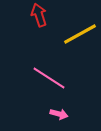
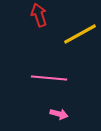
pink line: rotated 28 degrees counterclockwise
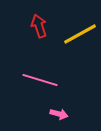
red arrow: moved 11 px down
pink line: moved 9 px left, 2 px down; rotated 12 degrees clockwise
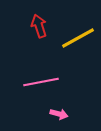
yellow line: moved 2 px left, 4 px down
pink line: moved 1 px right, 2 px down; rotated 28 degrees counterclockwise
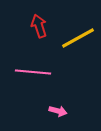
pink line: moved 8 px left, 10 px up; rotated 16 degrees clockwise
pink arrow: moved 1 px left, 3 px up
